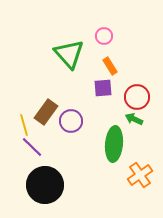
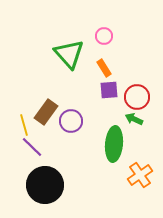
orange rectangle: moved 6 px left, 2 px down
purple square: moved 6 px right, 2 px down
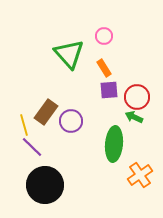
green arrow: moved 2 px up
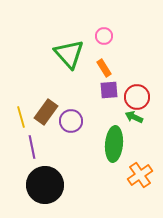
yellow line: moved 3 px left, 8 px up
purple line: rotated 35 degrees clockwise
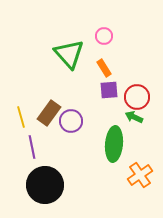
brown rectangle: moved 3 px right, 1 px down
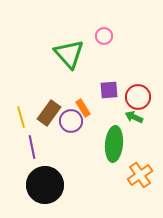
orange rectangle: moved 21 px left, 40 px down
red circle: moved 1 px right
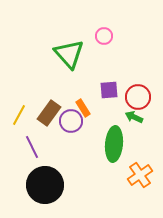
yellow line: moved 2 px left, 2 px up; rotated 45 degrees clockwise
purple line: rotated 15 degrees counterclockwise
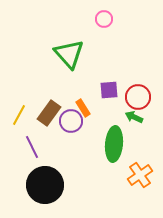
pink circle: moved 17 px up
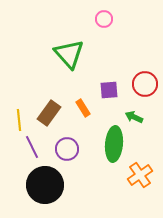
red circle: moved 7 px right, 13 px up
yellow line: moved 5 px down; rotated 35 degrees counterclockwise
purple circle: moved 4 px left, 28 px down
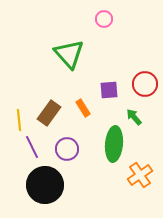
green arrow: rotated 24 degrees clockwise
